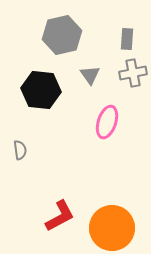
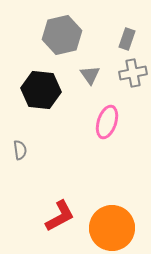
gray rectangle: rotated 15 degrees clockwise
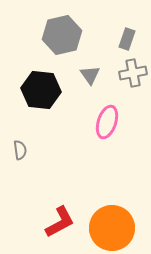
red L-shape: moved 6 px down
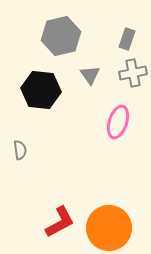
gray hexagon: moved 1 px left, 1 px down
pink ellipse: moved 11 px right
orange circle: moved 3 px left
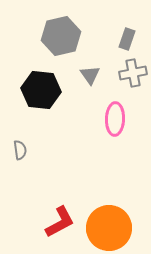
pink ellipse: moved 3 px left, 3 px up; rotated 16 degrees counterclockwise
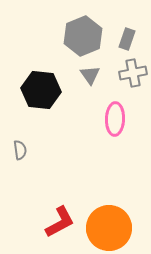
gray hexagon: moved 22 px right; rotated 9 degrees counterclockwise
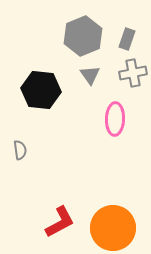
orange circle: moved 4 px right
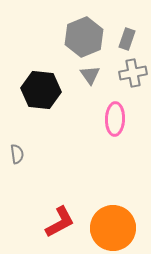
gray hexagon: moved 1 px right, 1 px down
gray semicircle: moved 3 px left, 4 px down
